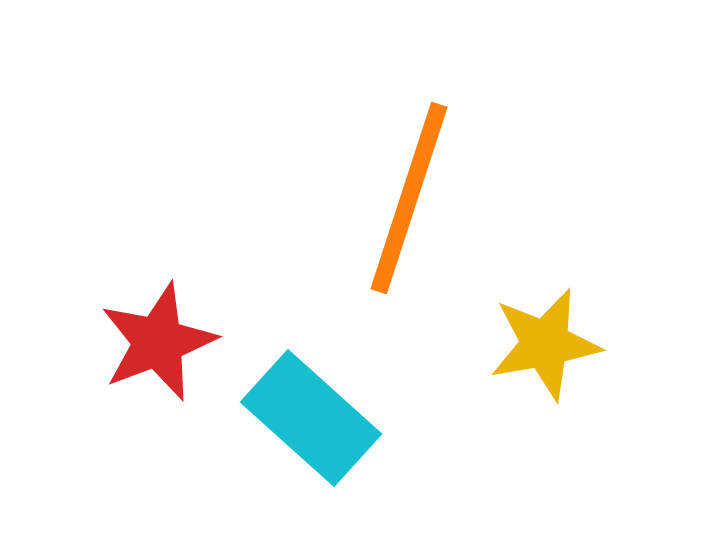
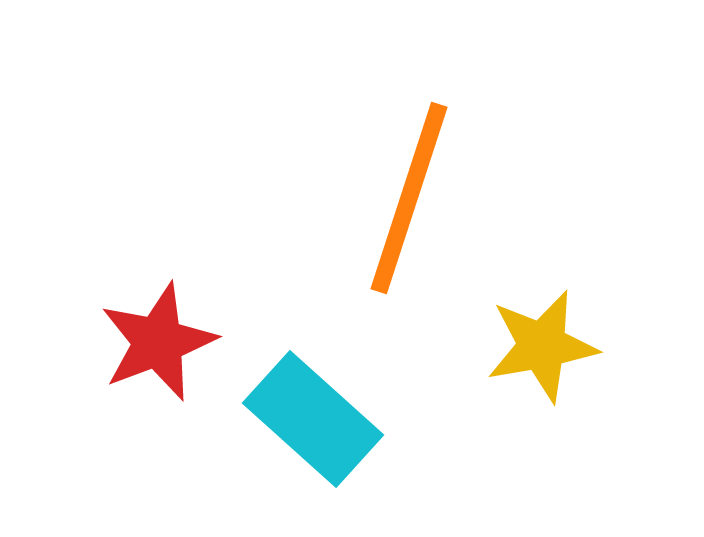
yellow star: moved 3 px left, 2 px down
cyan rectangle: moved 2 px right, 1 px down
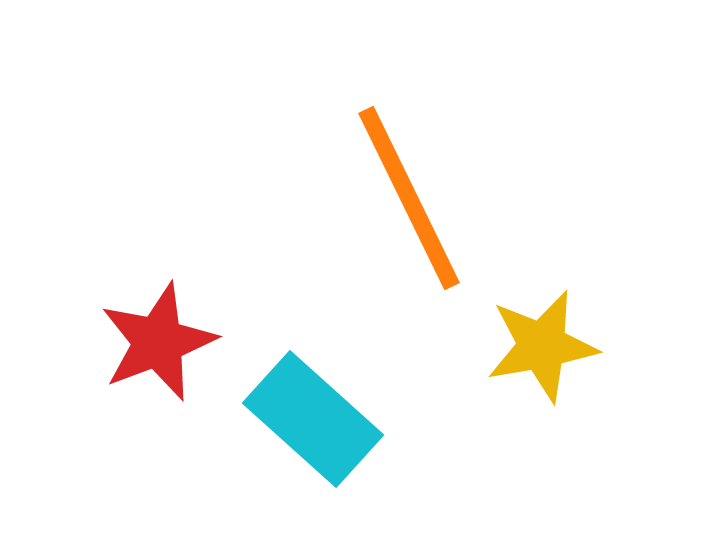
orange line: rotated 44 degrees counterclockwise
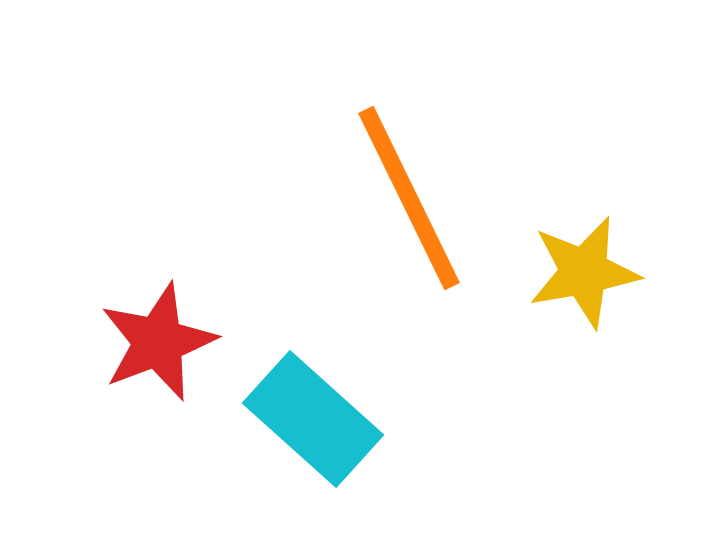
yellow star: moved 42 px right, 74 px up
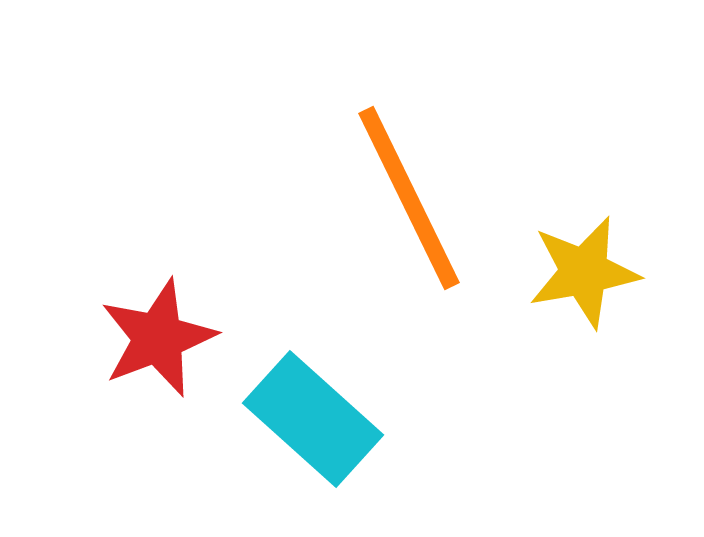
red star: moved 4 px up
